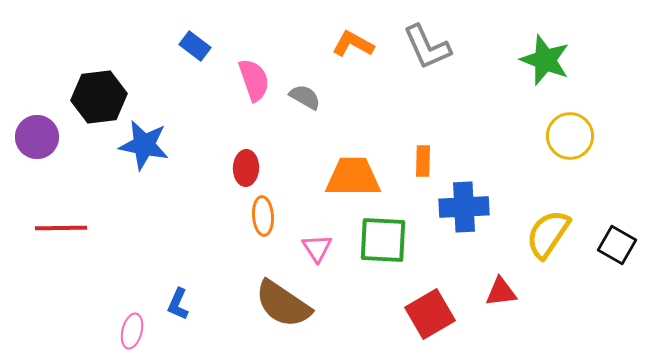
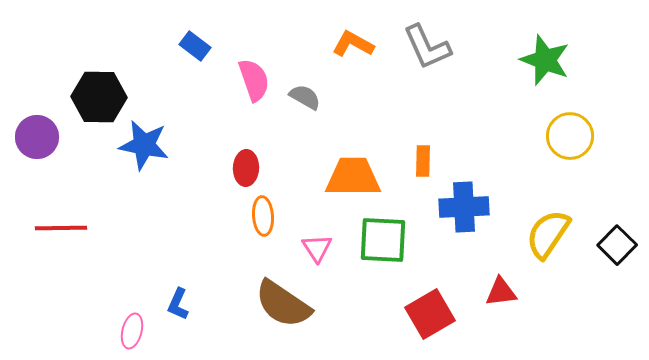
black hexagon: rotated 8 degrees clockwise
black square: rotated 15 degrees clockwise
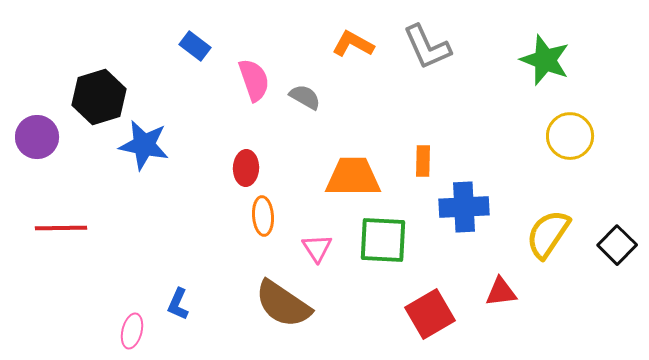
black hexagon: rotated 18 degrees counterclockwise
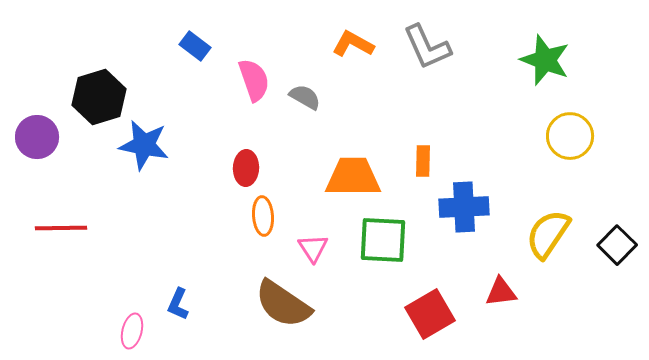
pink triangle: moved 4 px left
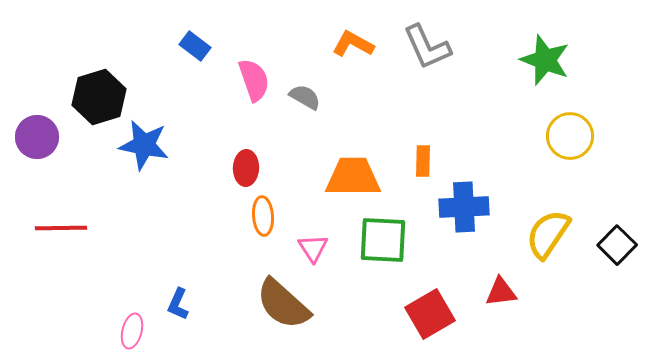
brown semicircle: rotated 8 degrees clockwise
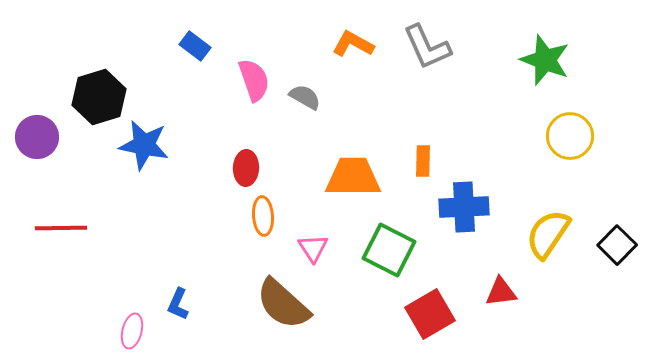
green square: moved 6 px right, 10 px down; rotated 24 degrees clockwise
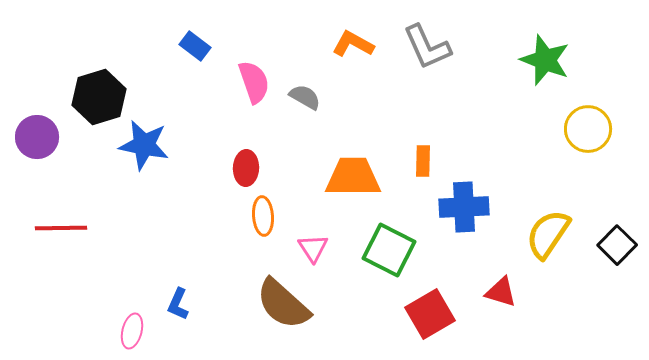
pink semicircle: moved 2 px down
yellow circle: moved 18 px right, 7 px up
red triangle: rotated 24 degrees clockwise
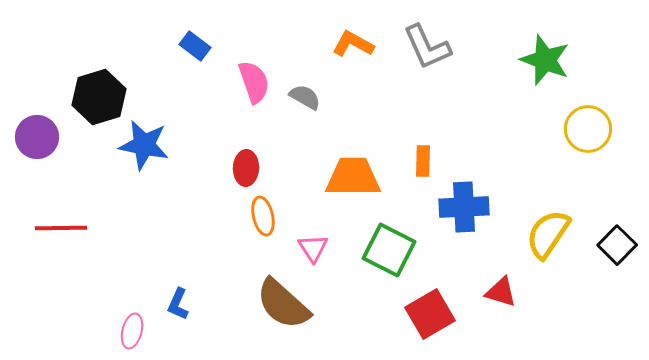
orange ellipse: rotated 9 degrees counterclockwise
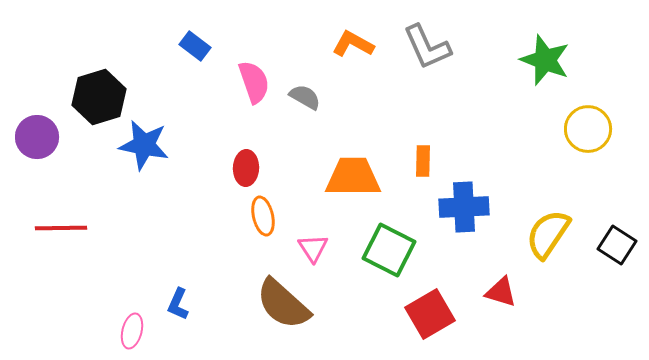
black square: rotated 12 degrees counterclockwise
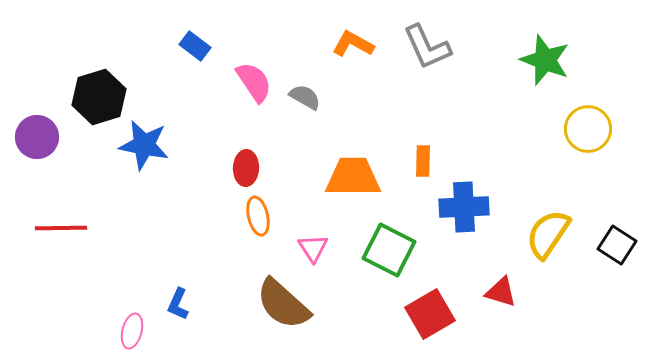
pink semicircle: rotated 15 degrees counterclockwise
orange ellipse: moved 5 px left
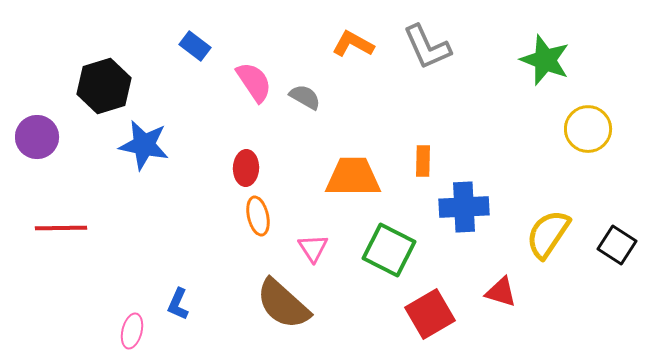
black hexagon: moved 5 px right, 11 px up
